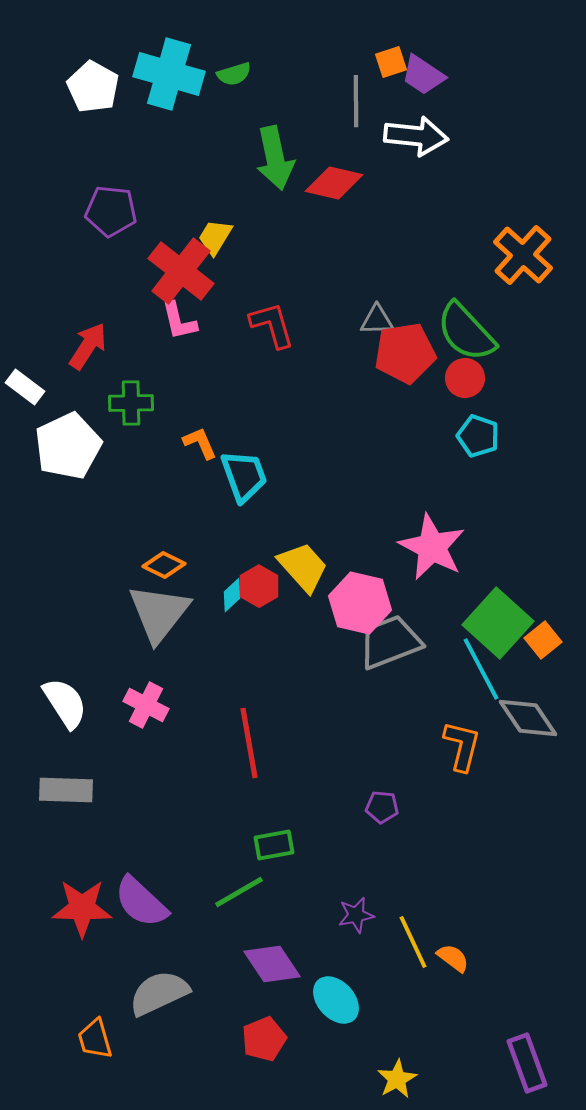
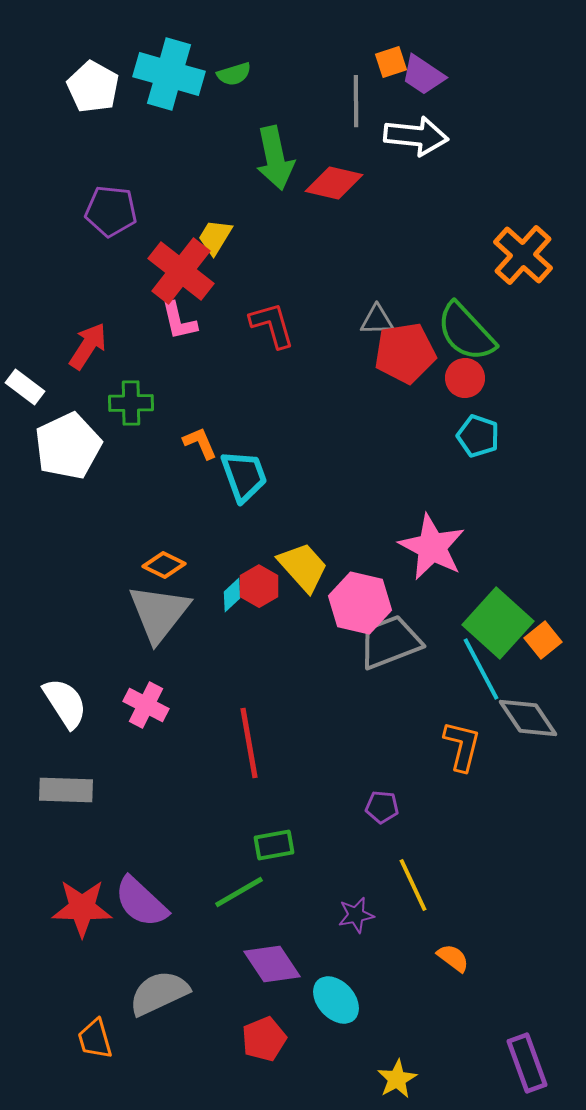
yellow line at (413, 942): moved 57 px up
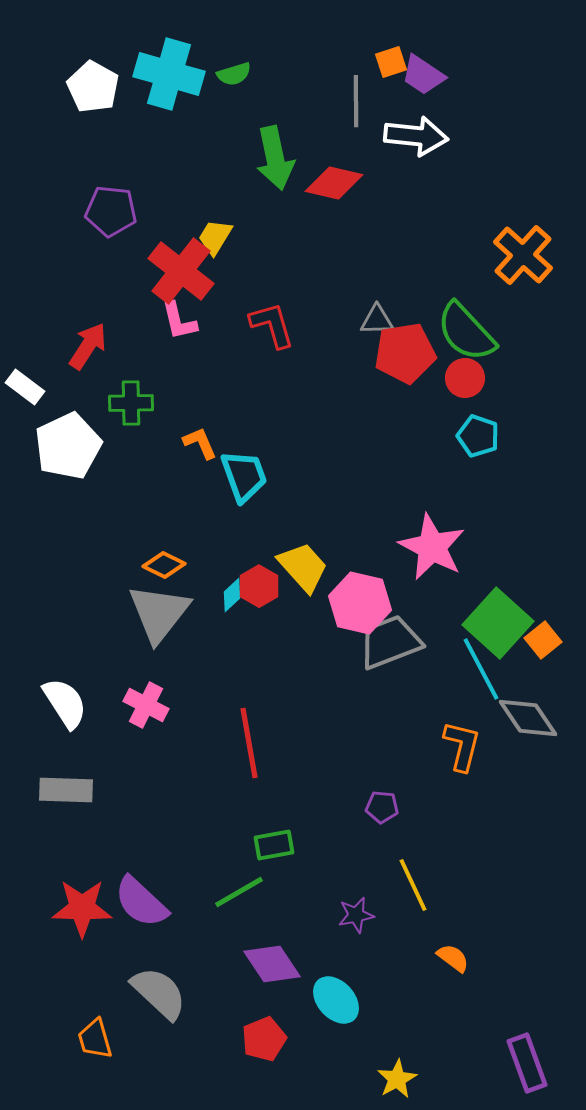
gray semicircle at (159, 993): rotated 68 degrees clockwise
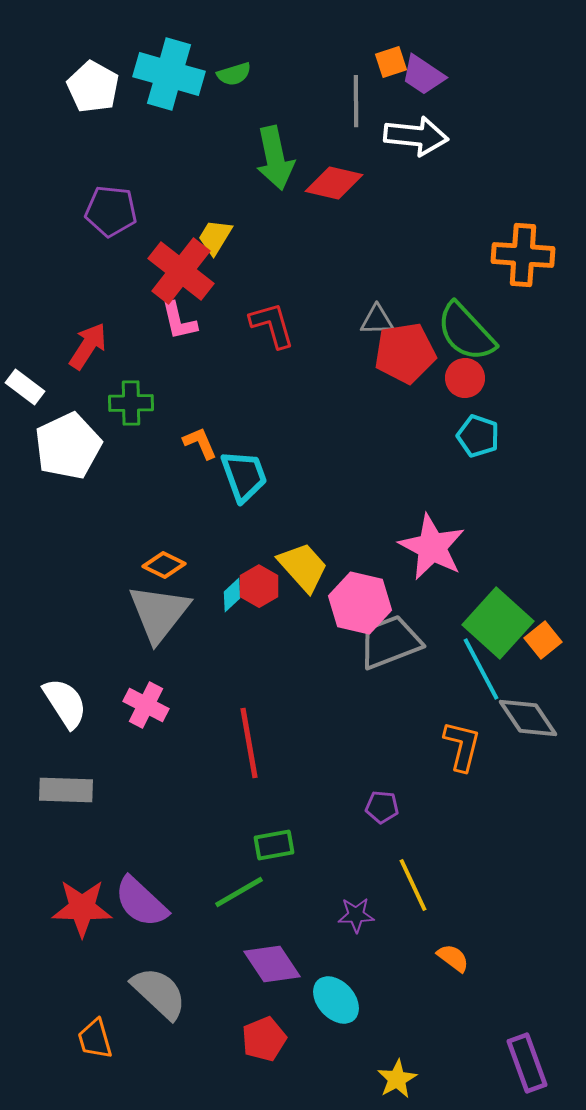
orange cross at (523, 255): rotated 38 degrees counterclockwise
purple star at (356, 915): rotated 9 degrees clockwise
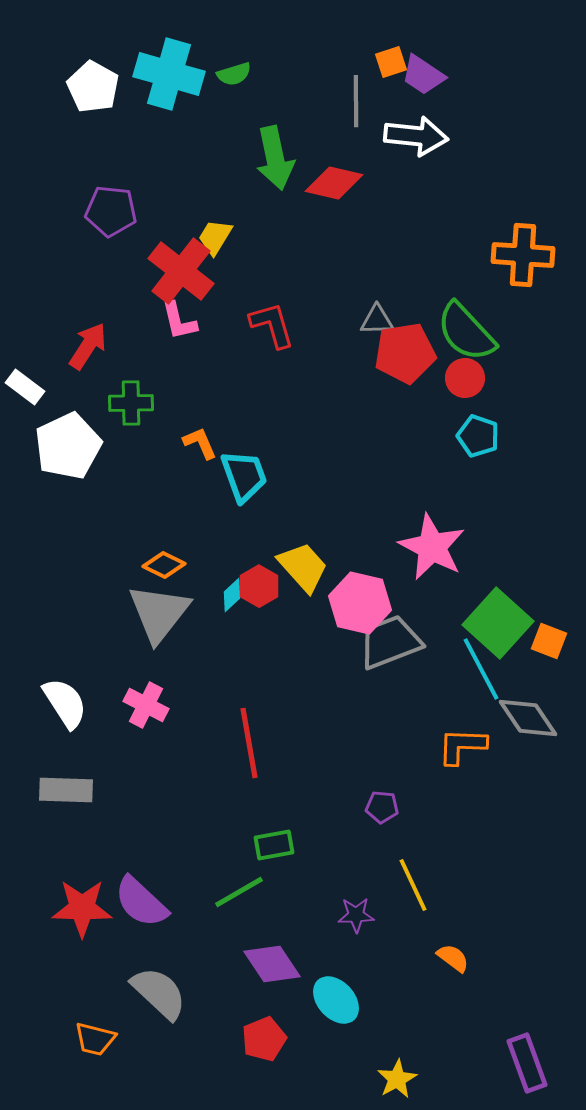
orange square at (543, 640): moved 6 px right, 1 px down; rotated 30 degrees counterclockwise
orange L-shape at (462, 746): rotated 102 degrees counterclockwise
orange trapezoid at (95, 1039): rotated 60 degrees counterclockwise
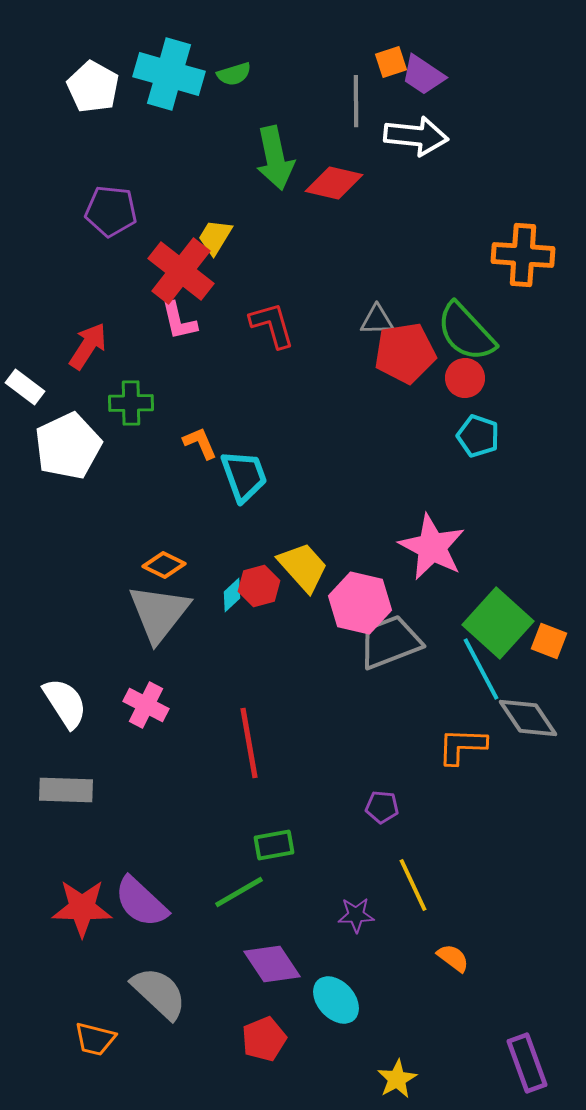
red hexagon at (259, 586): rotated 15 degrees clockwise
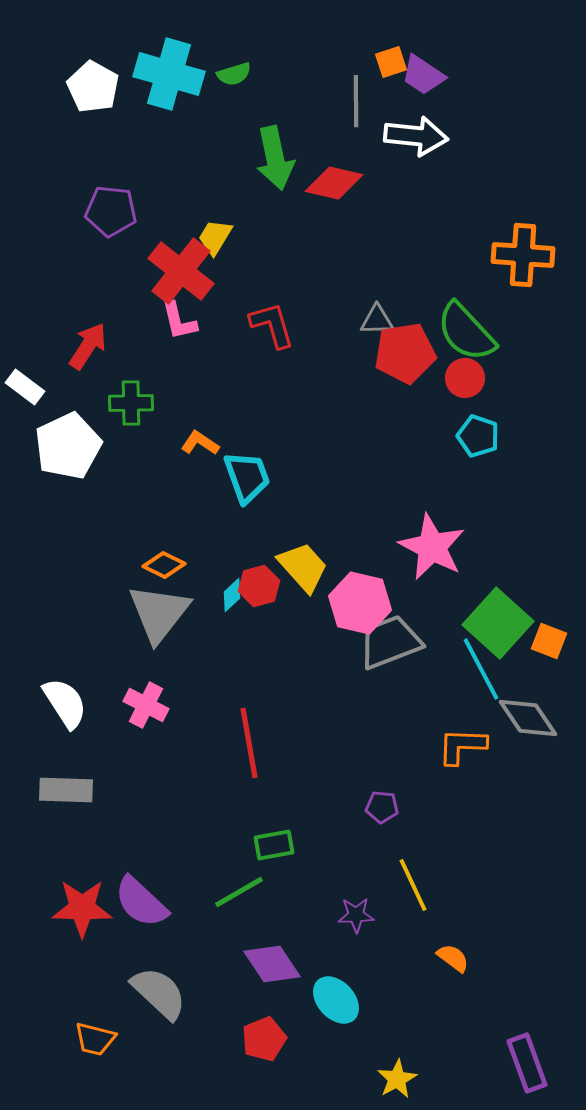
orange L-shape at (200, 443): rotated 33 degrees counterclockwise
cyan trapezoid at (244, 476): moved 3 px right, 1 px down
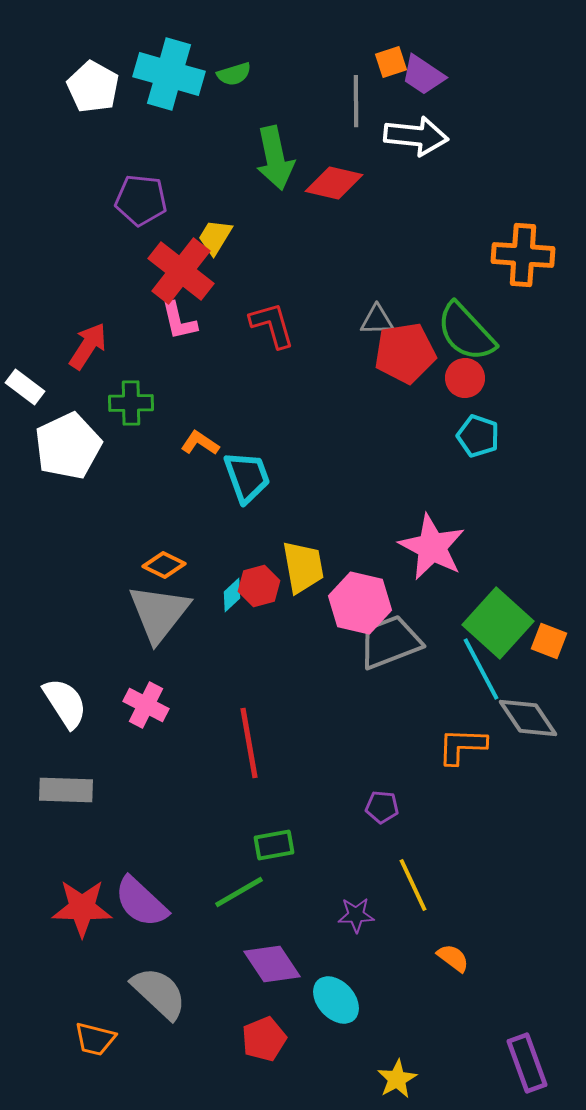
purple pentagon at (111, 211): moved 30 px right, 11 px up
yellow trapezoid at (303, 567): rotated 32 degrees clockwise
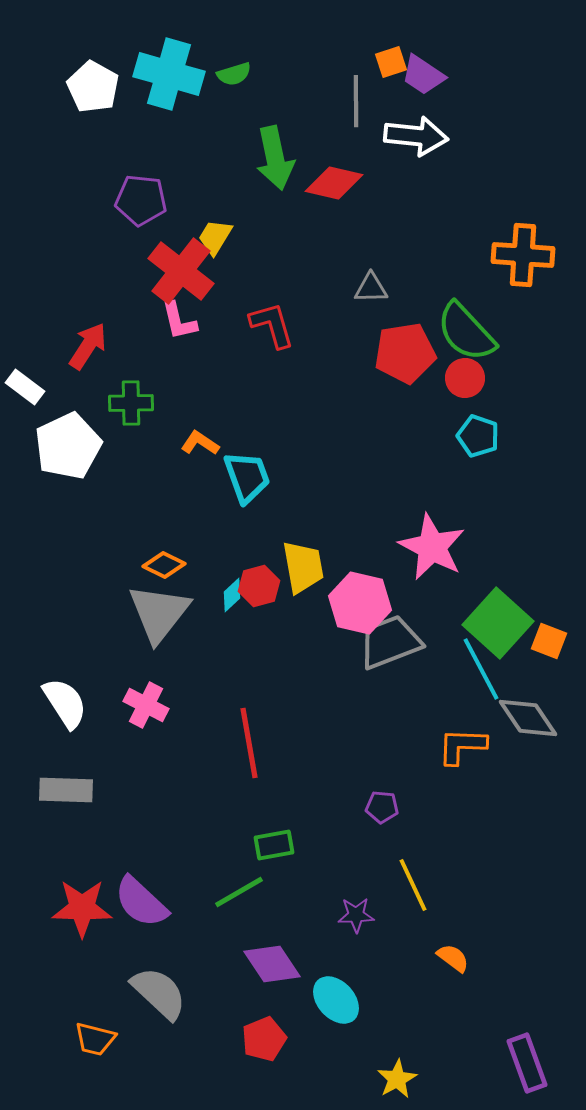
gray triangle at (377, 320): moved 6 px left, 32 px up
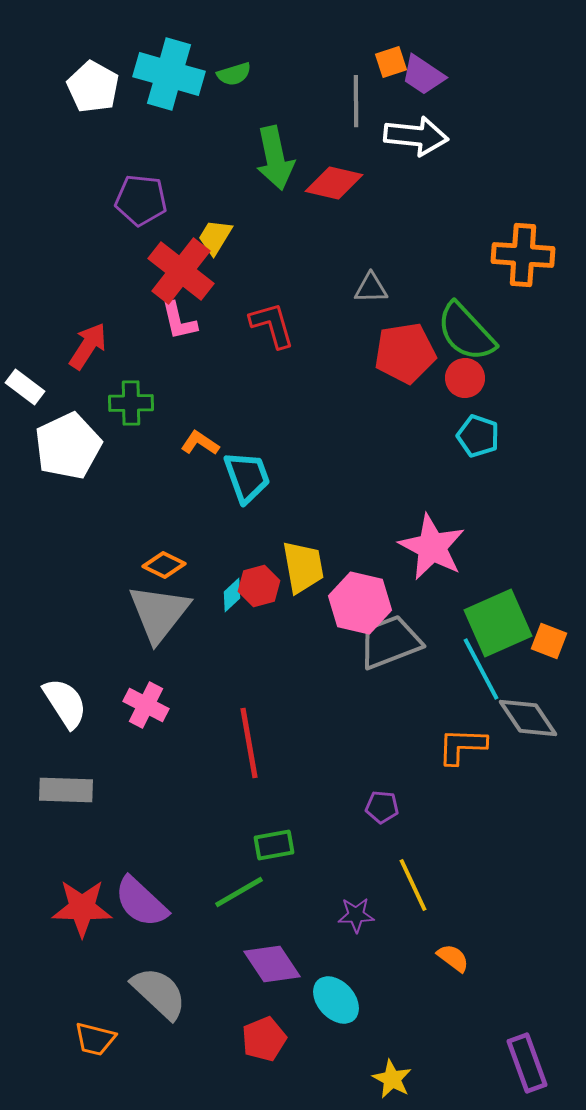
green square at (498, 623): rotated 24 degrees clockwise
yellow star at (397, 1079): moved 5 px left; rotated 15 degrees counterclockwise
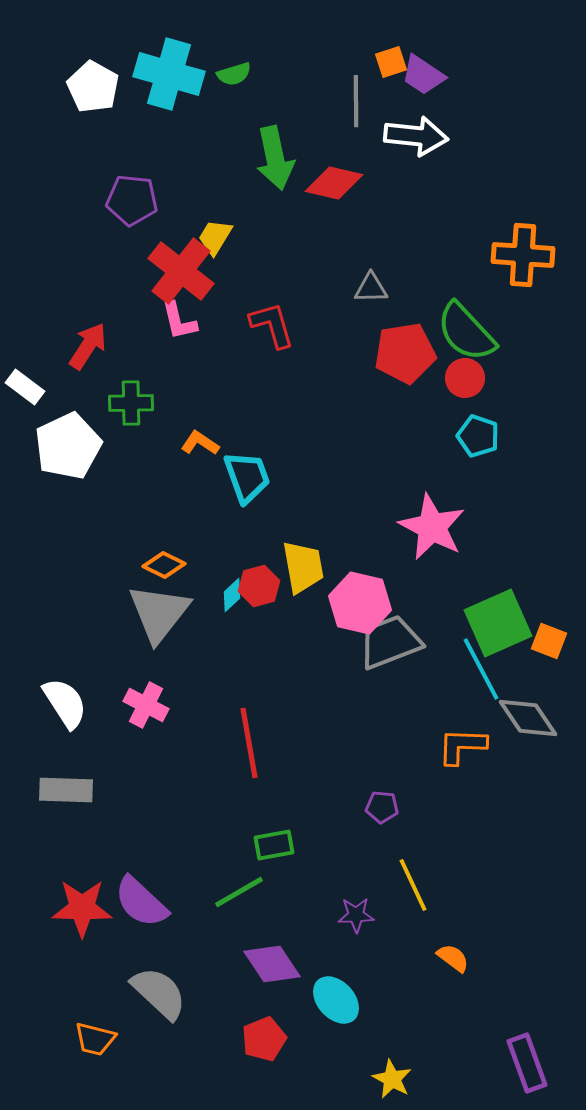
purple pentagon at (141, 200): moved 9 px left
pink star at (432, 547): moved 20 px up
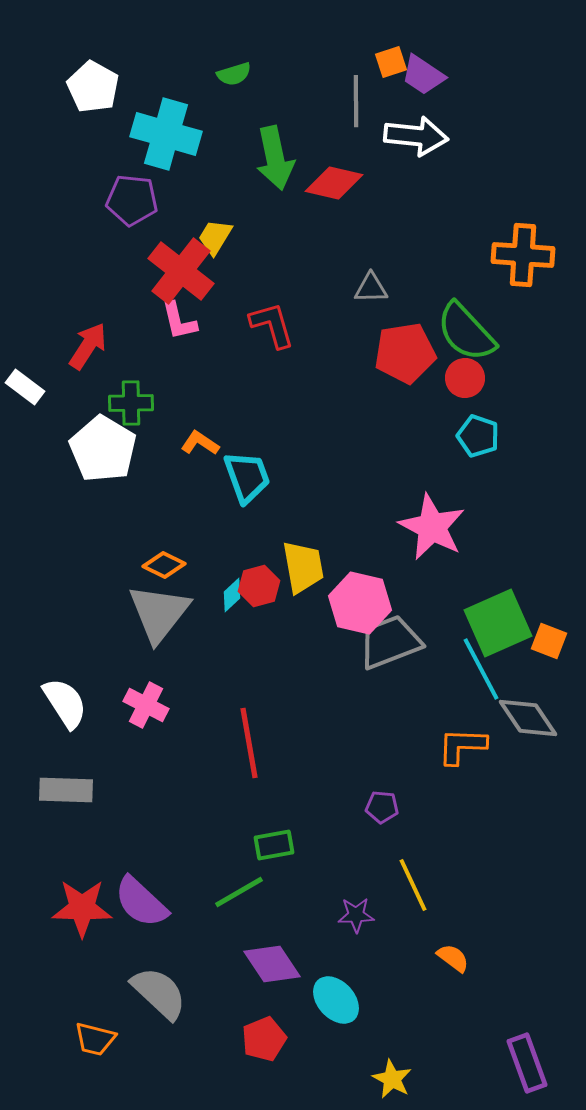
cyan cross at (169, 74): moved 3 px left, 60 px down
white pentagon at (68, 446): moved 35 px right, 3 px down; rotated 16 degrees counterclockwise
